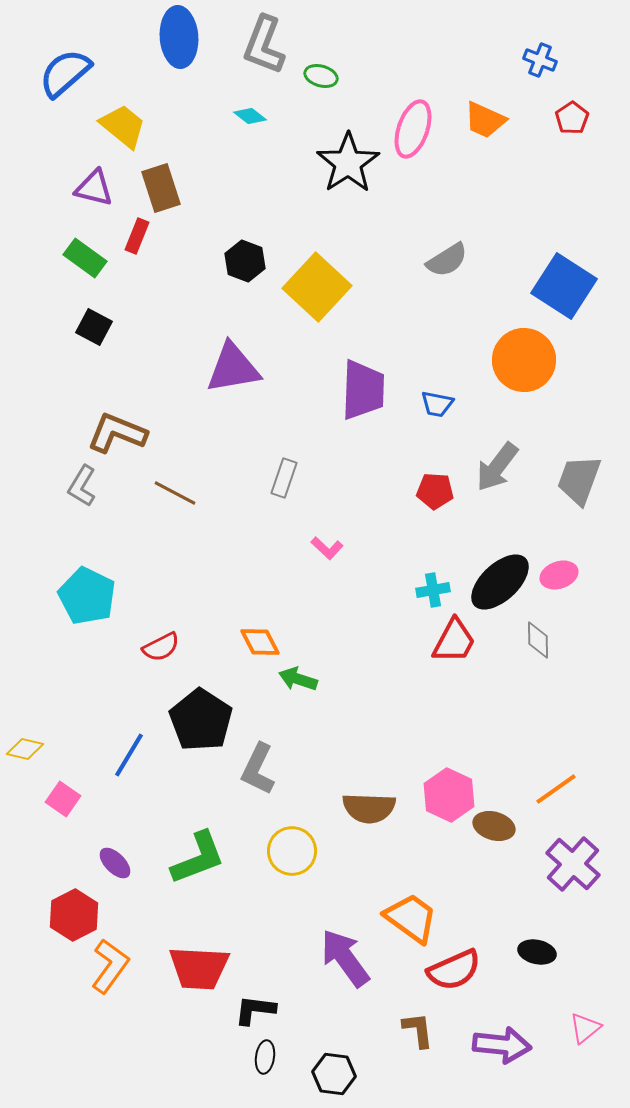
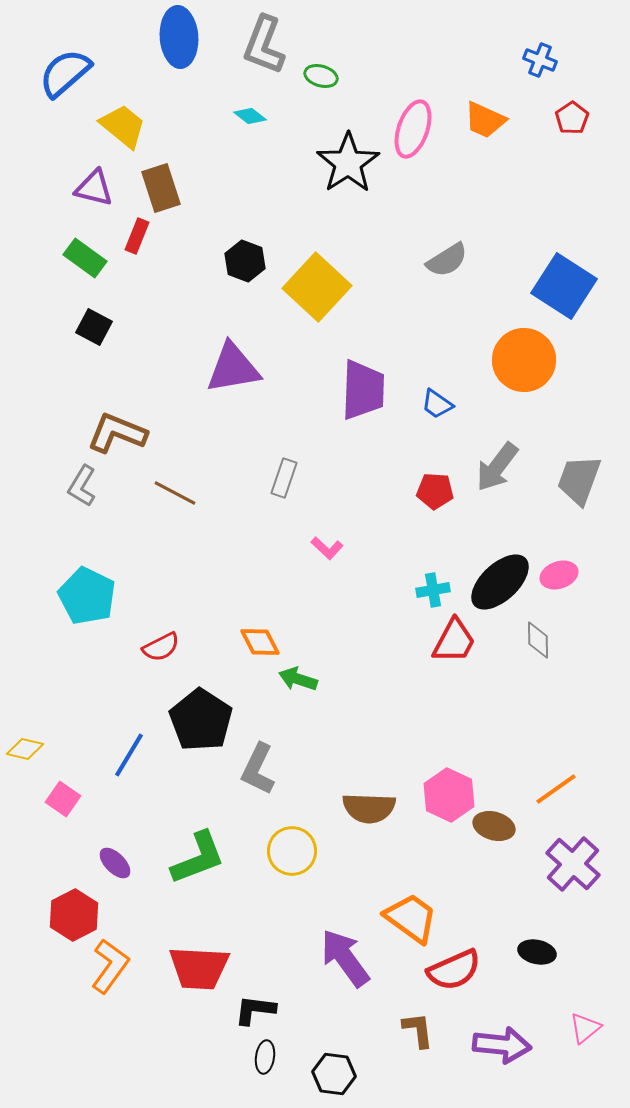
blue trapezoid at (437, 404): rotated 24 degrees clockwise
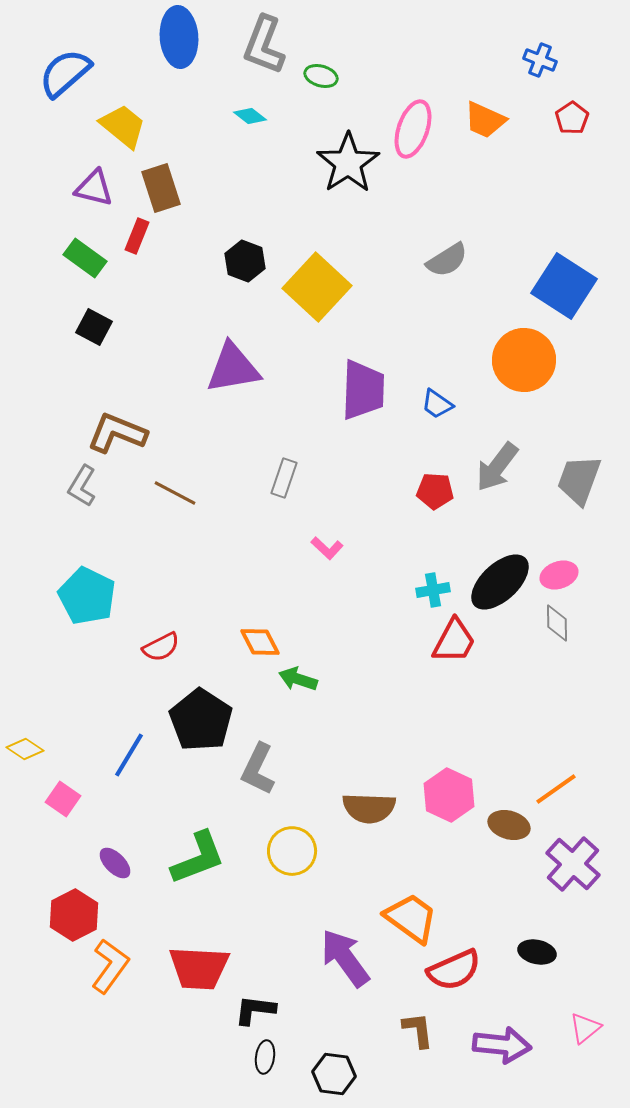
gray diamond at (538, 640): moved 19 px right, 17 px up
yellow diamond at (25, 749): rotated 21 degrees clockwise
brown ellipse at (494, 826): moved 15 px right, 1 px up
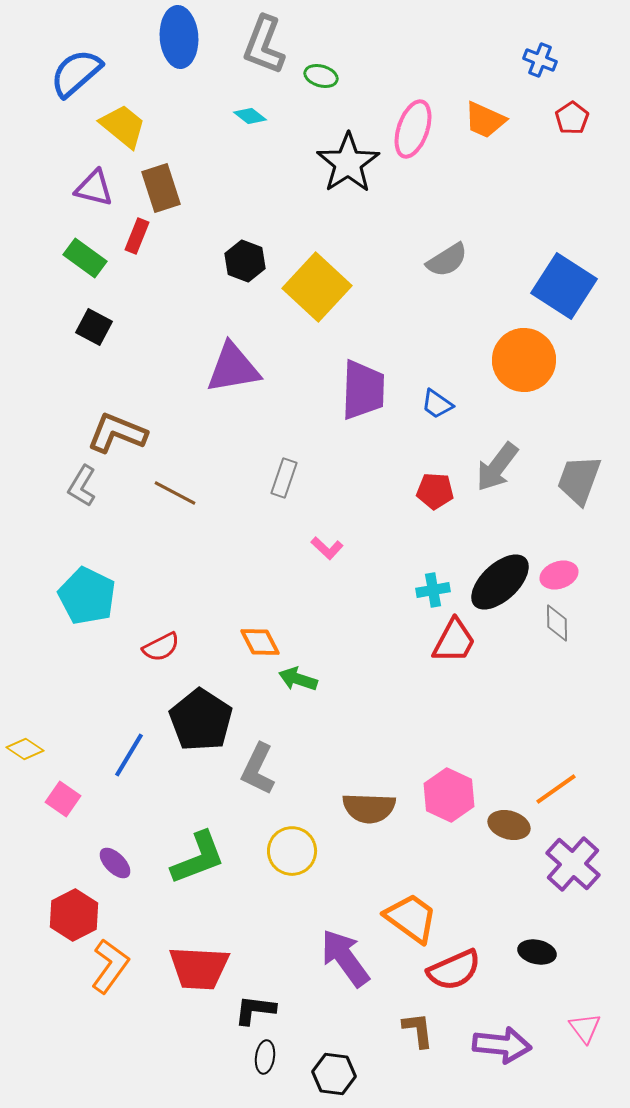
blue semicircle at (65, 73): moved 11 px right
pink triangle at (585, 1028): rotated 28 degrees counterclockwise
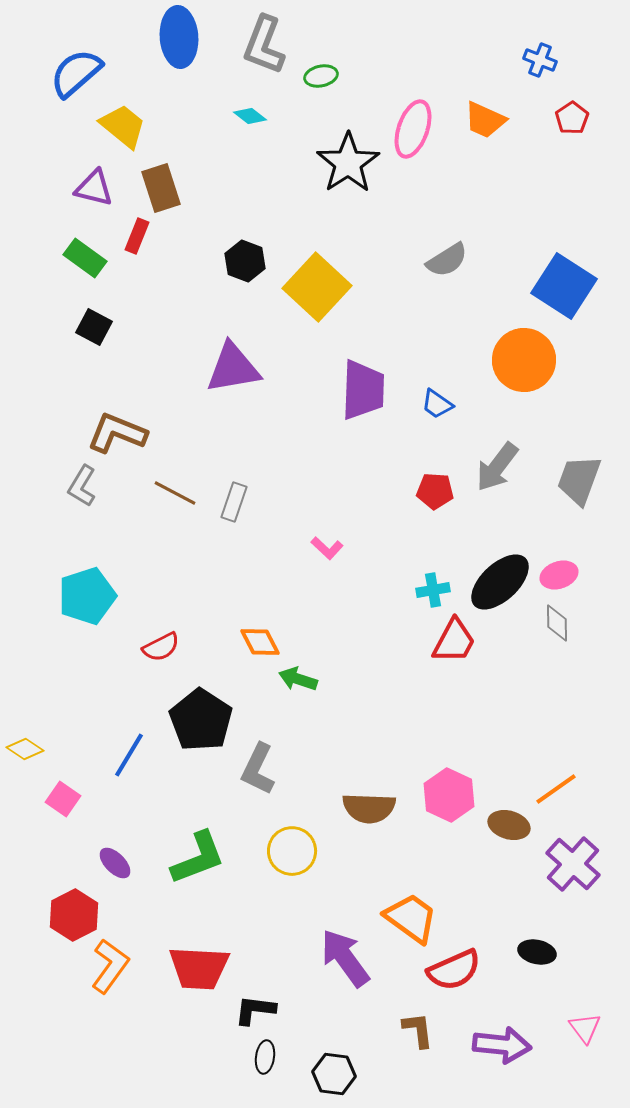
green ellipse at (321, 76): rotated 28 degrees counterclockwise
gray rectangle at (284, 478): moved 50 px left, 24 px down
cyan pentagon at (87, 596): rotated 28 degrees clockwise
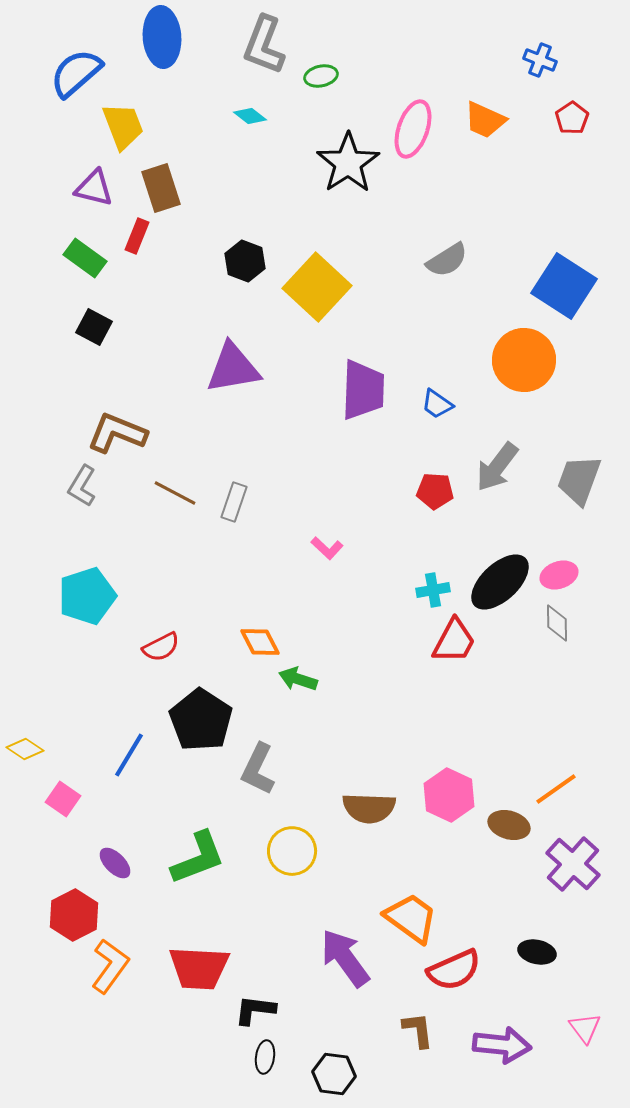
blue ellipse at (179, 37): moved 17 px left
yellow trapezoid at (123, 126): rotated 30 degrees clockwise
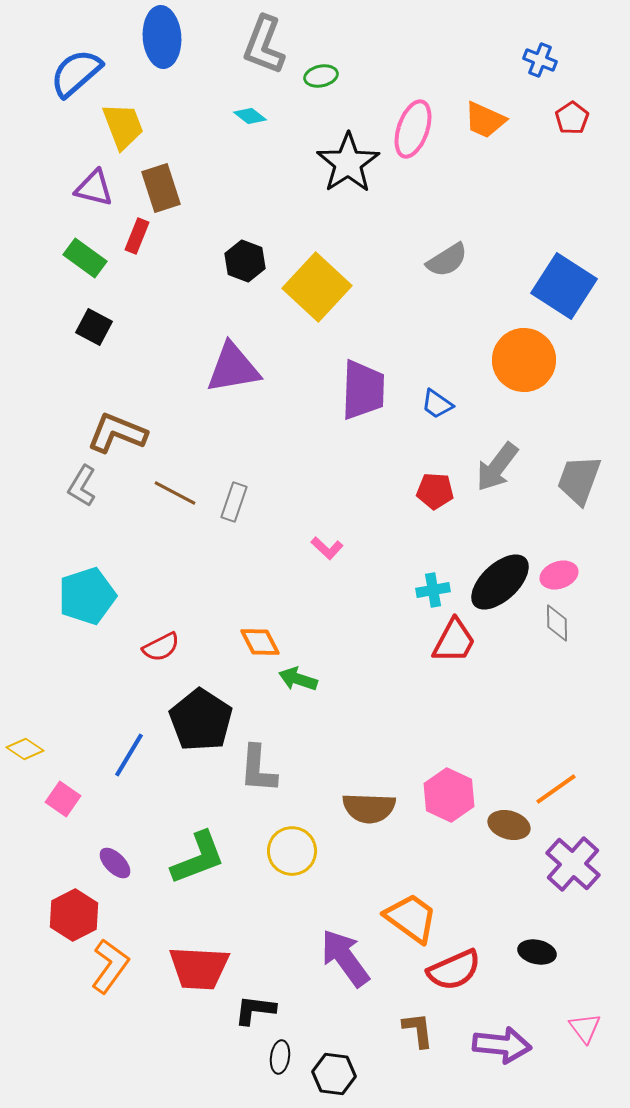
gray L-shape at (258, 769): rotated 22 degrees counterclockwise
black ellipse at (265, 1057): moved 15 px right
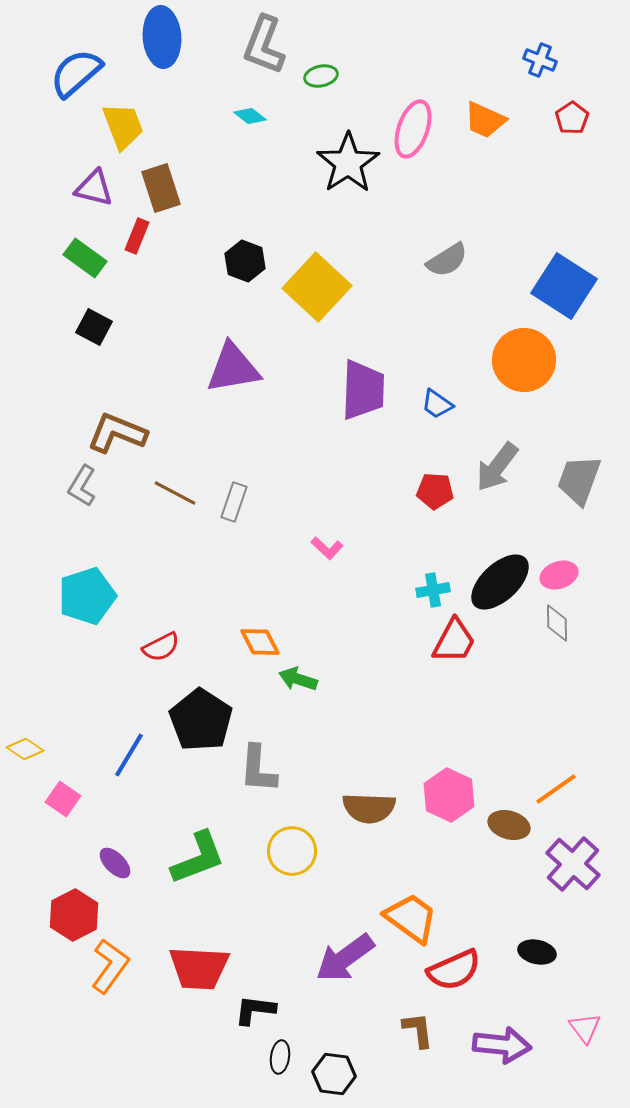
purple arrow at (345, 958): rotated 90 degrees counterclockwise
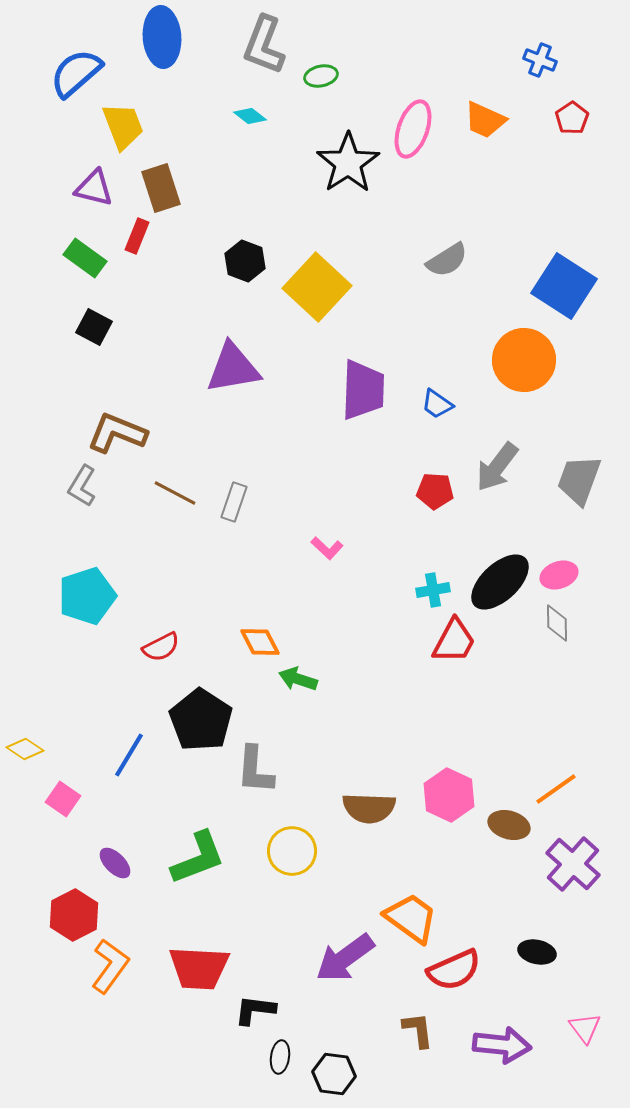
gray L-shape at (258, 769): moved 3 px left, 1 px down
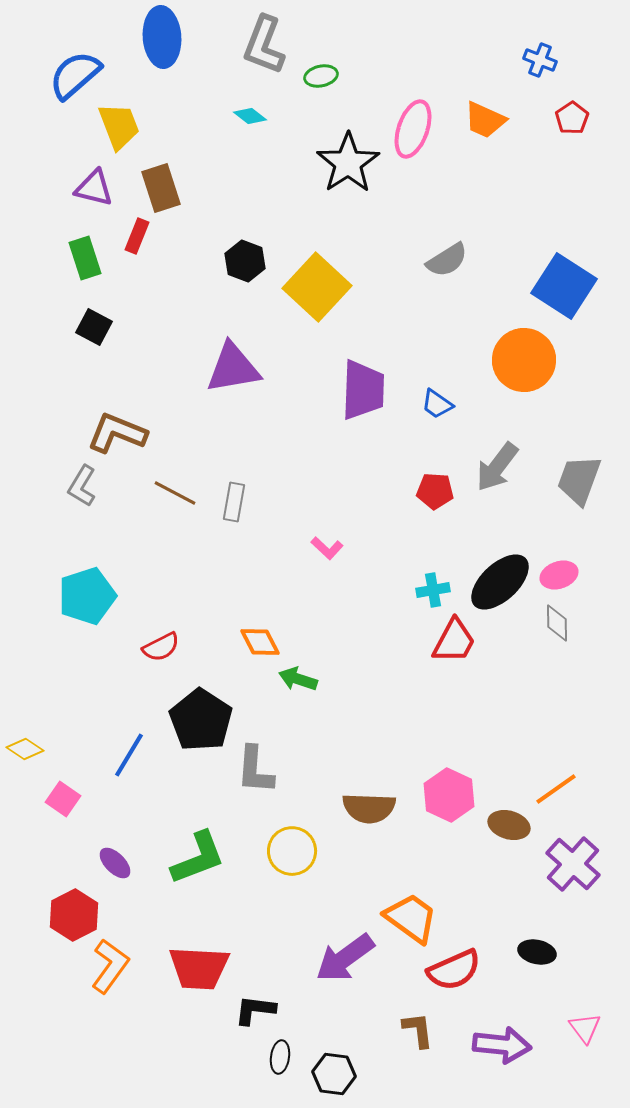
blue semicircle at (76, 73): moved 1 px left, 2 px down
yellow trapezoid at (123, 126): moved 4 px left
green rectangle at (85, 258): rotated 36 degrees clockwise
gray rectangle at (234, 502): rotated 9 degrees counterclockwise
